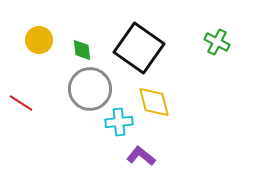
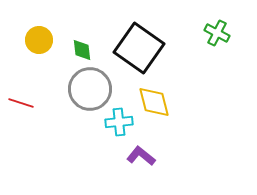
green cross: moved 9 px up
red line: rotated 15 degrees counterclockwise
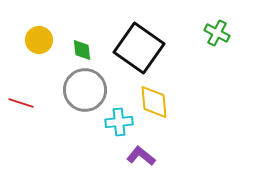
gray circle: moved 5 px left, 1 px down
yellow diamond: rotated 9 degrees clockwise
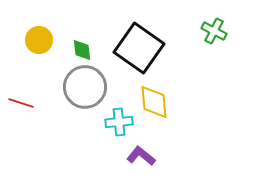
green cross: moved 3 px left, 2 px up
gray circle: moved 3 px up
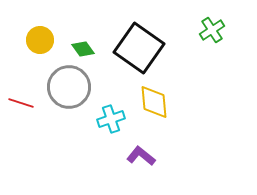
green cross: moved 2 px left, 1 px up; rotated 30 degrees clockwise
yellow circle: moved 1 px right
green diamond: moved 1 px right, 1 px up; rotated 30 degrees counterclockwise
gray circle: moved 16 px left
cyan cross: moved 8 px left, 3 px up; rotated 12 degrees counterclockwise
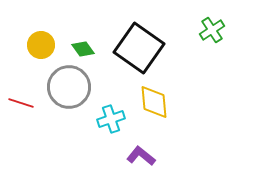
yellow circle: moved 1 px right, 5 px down
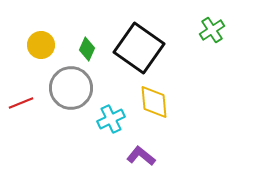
green diamond: moved 4 px right; rotated 60 degrees clockwise
gray circle: moved 2 px right, 1 px down
red line: rotated 40 degrees counterclockwise
cyan cross: rotated 8 degrees counterclockwise
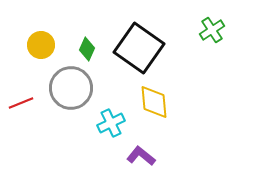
cyan cross: moved 4 px down
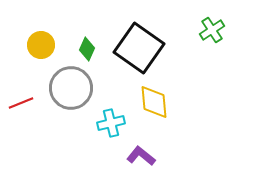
cyan cross: rotated 12 degrees clockwise
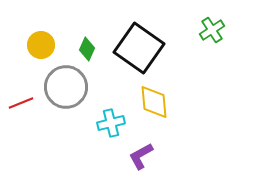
gray circle: moved 5 px left, 1 px up
purple L-shape: rotated 68 degrees counterclockwise
